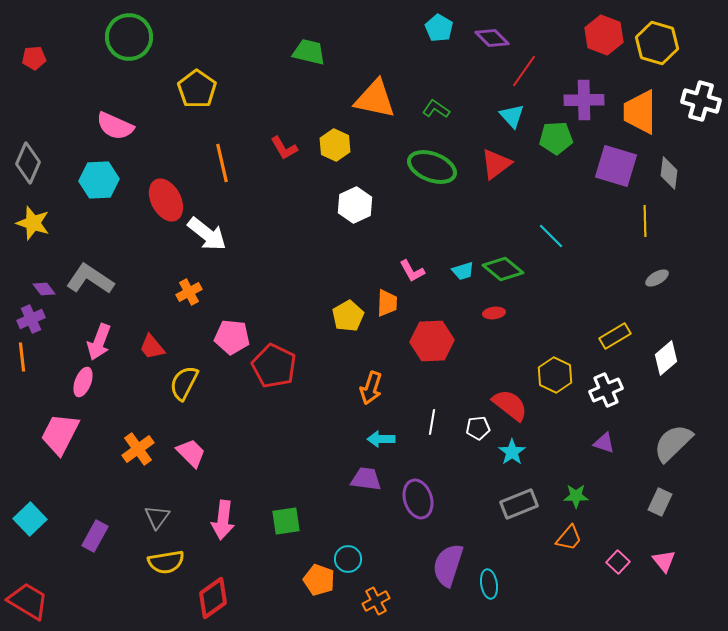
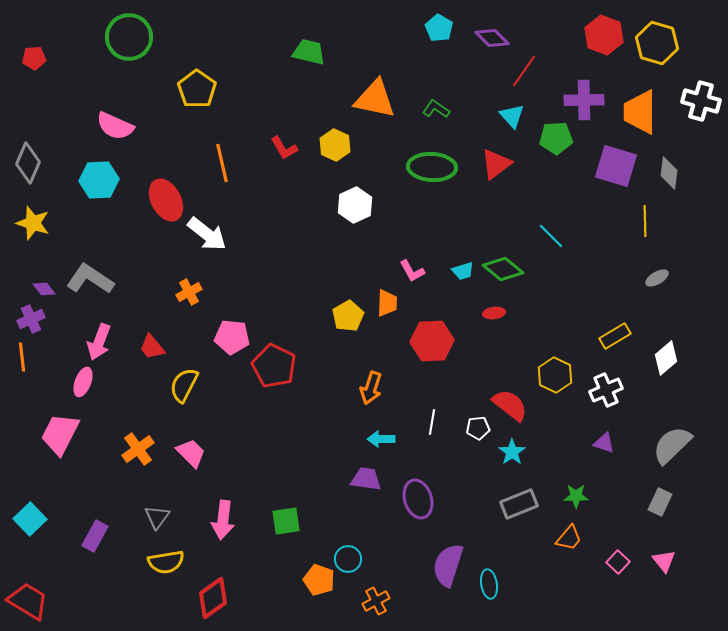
green ellipse at (432, 167): rotated 18 degrees counterclockwise
yellow semicircle at (184, 383): moved 2 px down
gray semicircle at (673, 443): moved 1 px left, 2 px down
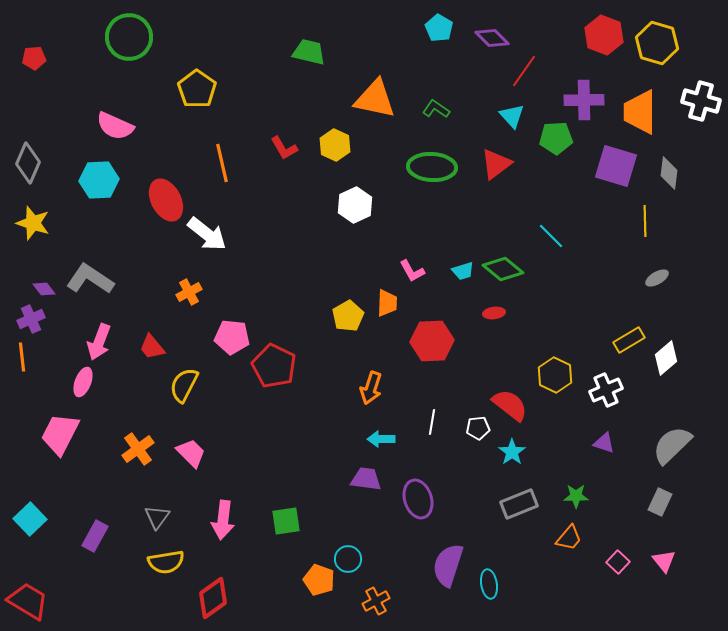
yellow rectangle at (615, 336): moved 14 px right, 4 px down
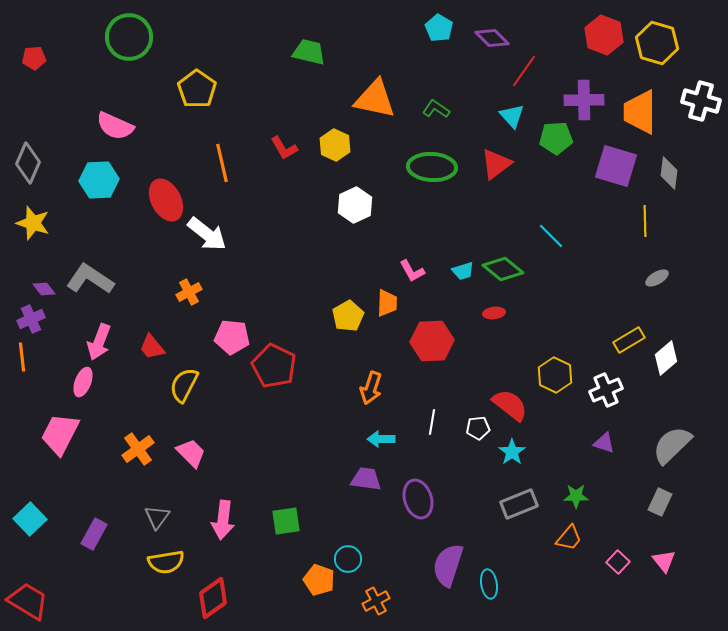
purple rectangle at (95, 536): moved 1 px left, 2 px up
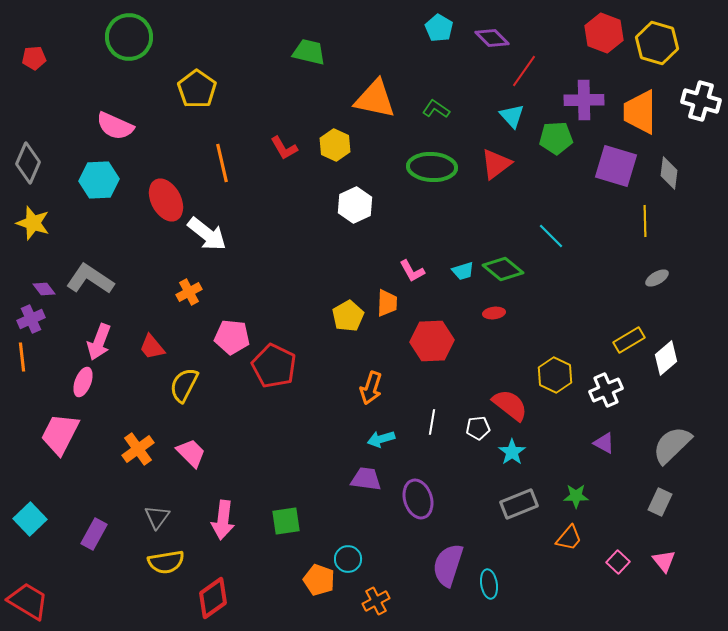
red hexagon at (604, 35): moved 2 px up
cyan arrow at (381, 439): rotated 16 degrees counterclockwise
purple triangle at (604, 443): rotated 10 degrees clockwise
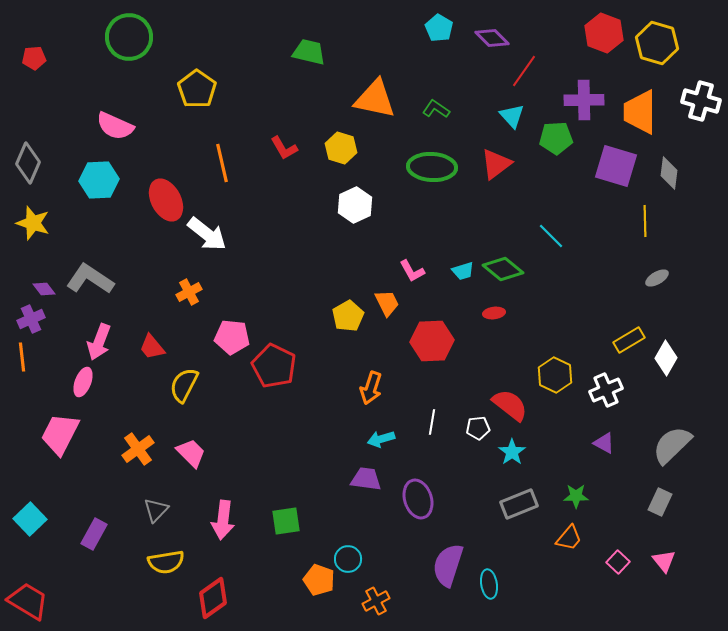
yellow hexagon at (335, 145): moved 6 px right, 3 px down; rotated 8 degrees counterclockwise
orange trapezoid at (387, 303): rotated 28 degrees counterclockwise
white diamond at (666, 358): rotated 20 degrees counterclockwise
gray triangle at (157, 517): moved 1 px left, 7 px up; rotated 8 degrees clockwise
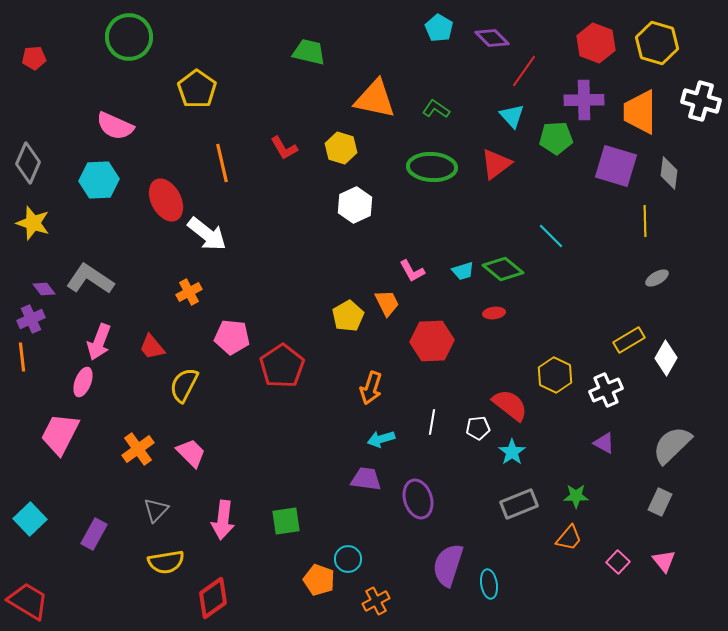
red hexagon at (604, 33): moved 8 px left, 10 px down
red pentagon at (274, 366): moved 8 px right; rotated 12 degrees clockwise
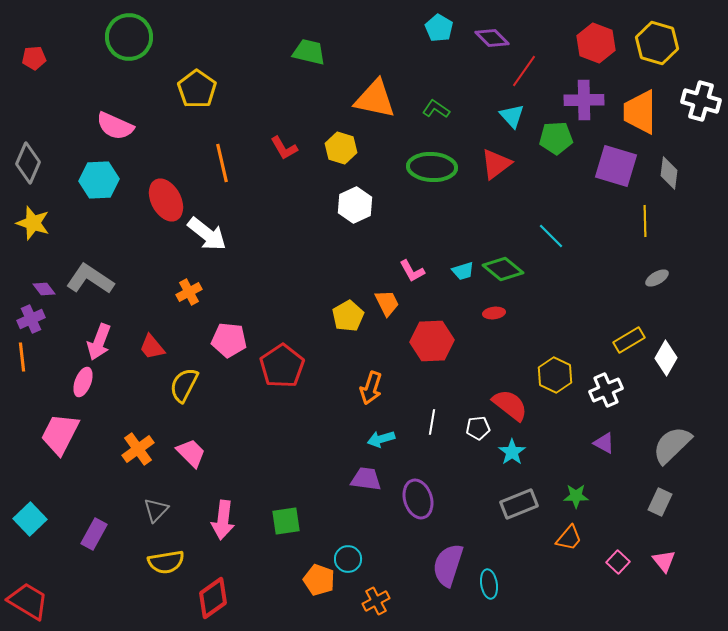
pink pentagon at (232, 337): moved 3 px left, 3 px down
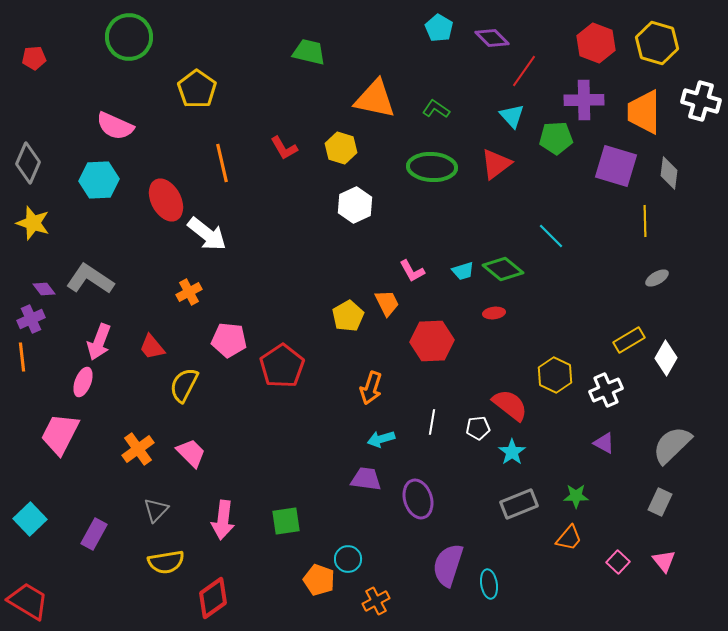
orange trapezoid at (640, 112): moved 4 px right
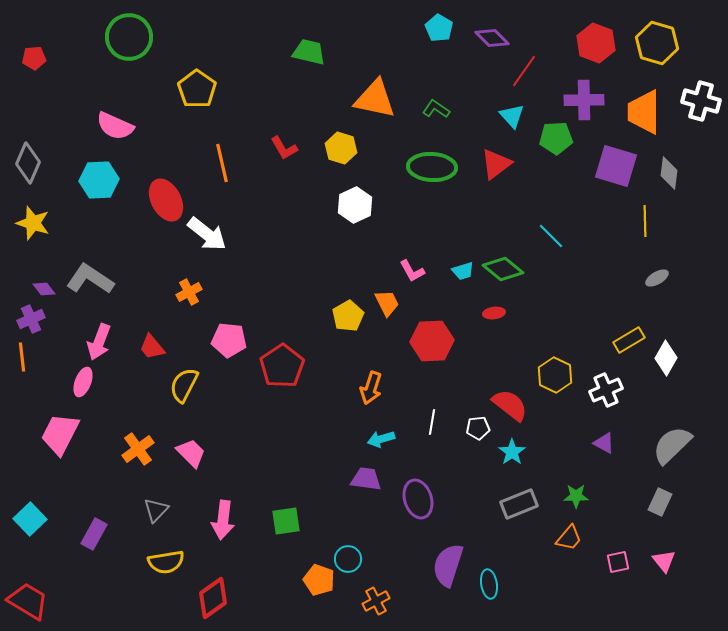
pink square at (618, 562): rotated 35 degrees clockwise
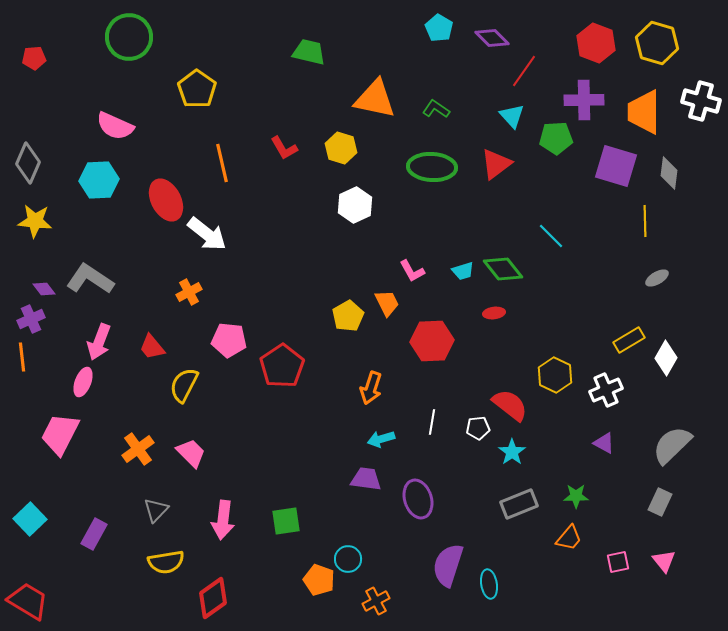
yellow star at (33, 223): moved 2 px right, 2 px up; rotated 12 degrees counterclockwise
green diamond at (503, 269): rotated 12 degrees clockwise
